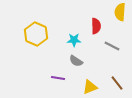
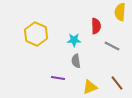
gray semicircle: rotated 48 degrees clockwise
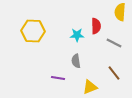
yellow hexagon: moved 3 px left, 3 px up; rotated 20 degrees counterclockwise
cyan star: moved 3 px right, 5 px up
gray line: moved 2 px right, 3 px up
brown line: moved 3 px left, 10 px up
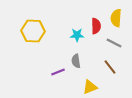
yellow semicircle: moved 4 px left, 6 px down
brown line: moved 4 px left, 6 px up
purple line: moved 6 px up; rotated 32 degrees counterclockwise
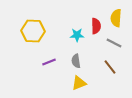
purple line: moved 9 px left, 10 px up
yellow triangle: moved 11 px left, 4 px up
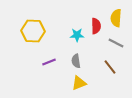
gray line: moved 2 px right
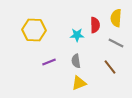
red semicircle: moved 1 px left, 1 px up
yellow hexagon: moved 1 px right, 1 px up
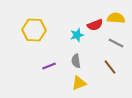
yellow semicircle: rotated 90 degrees clockwise
red semicircle: rotated 70 degrees clockwise
cyan star: rotated 16 degrees counterclockwise
purple line: moved 4 px down
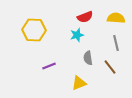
red semicircle: moved 10 px left, 8 px up
gray line: rotated 49 degrees clockwise
gray semicircle: moved 12 px right, 3 px up
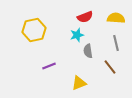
yellow hexagon: rotated 15 degrees counterclockwise
gray semicircle: moved 7 px up
